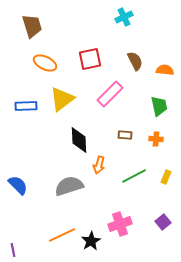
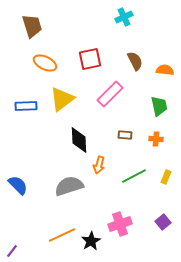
purple line: moved 1 px left, 1 px down; rotated 48 degrees clockwise
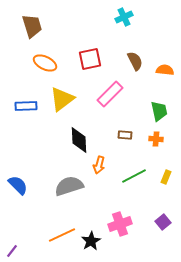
green trapezoid: moved 5 px down
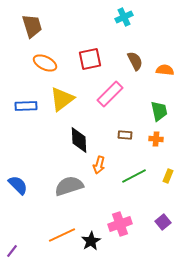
yellow rectangle: moved 2 px right, 1 px up
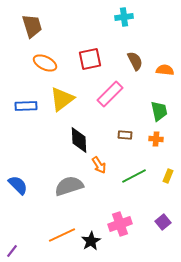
cyan cross: rotated 18 degrees clockwise
orange arrow: rotated 48 degrees counterclockwise
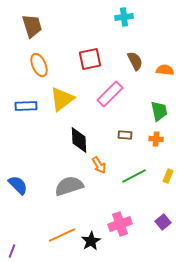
orange ellipse: moved 6 px left, 2 px down; rotated 40 degrees clockwise
purple line: rotated 16 degrees counterclockwise
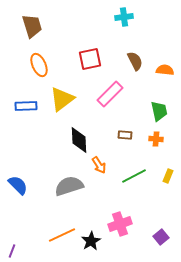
purple square: moved 2 px left, 15 px down
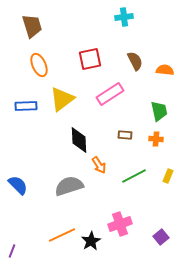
pink rectangle: rotated 12 degrees clockwise
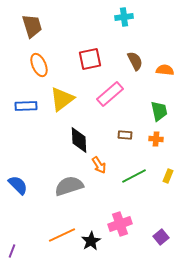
pink rectangle: rotated 8 degrees counterclockwise
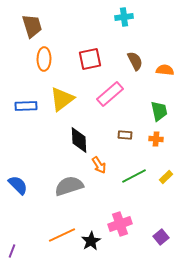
orange ellipse: moved 5 px right, 6 px up; rotated 25 degrees clockwise
yellow rectangle: moved 2 px left, 1 px down; rotated 24 degrees clockwise
